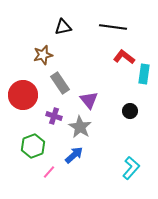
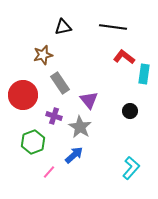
green hexagon: moved 4 px up
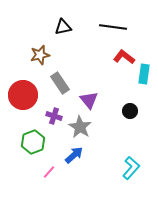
brown star: moved 3 px left
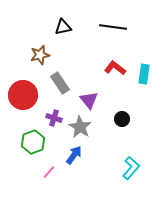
red L-shape: moved 9 px left, 11 px down
black circle: moved 8 px left, 8 px down
purple cross: moved 2 px down
blue arrow: rotated 12 degrees counterclockwise
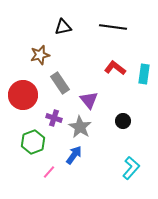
black circle: moved 1 px right, 2 px down
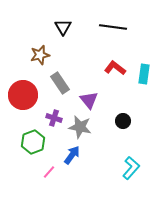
black triangle: rotated 48 degrees counterclockwise
gray star: rotated 20 degrees counterclockwise
blue arrow: moved 2 px left
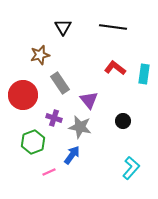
pink line: rotated 24 degrees clockwise
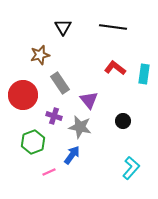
purple cross: moved 2 px up
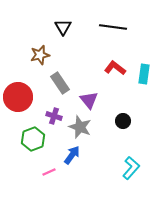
red circle: moved 5 px left, 2 px down
gray star: rotated 10 degrees clockwise
green hexagon: moved 3 px up
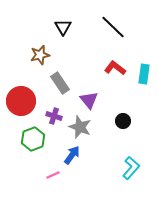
black line: rotated 36 degrees clockwise
red circle: moved 3 px right, 4 px down
pink line: moved 4 px right, 3 px down
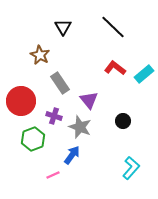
brown star: rotated 30 degrees counterclockwise
cyan rectangle: rotated 42 degrees clockwise
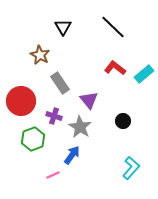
gray star: rotated 10 degrees clockwise
